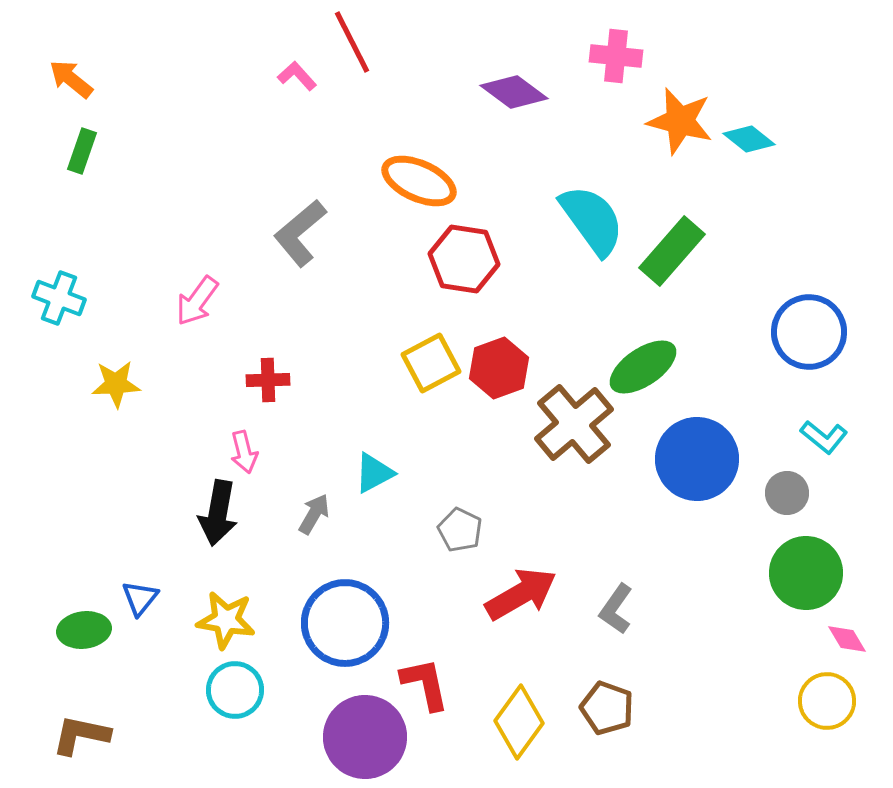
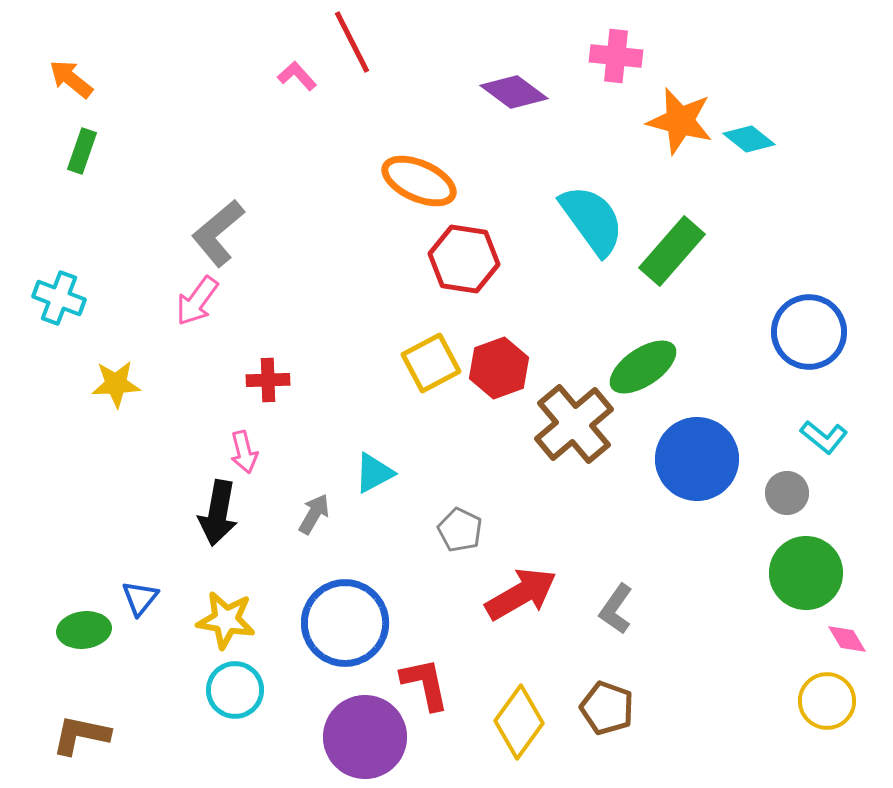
gray L-shape at (300, 233): moved 82 px left
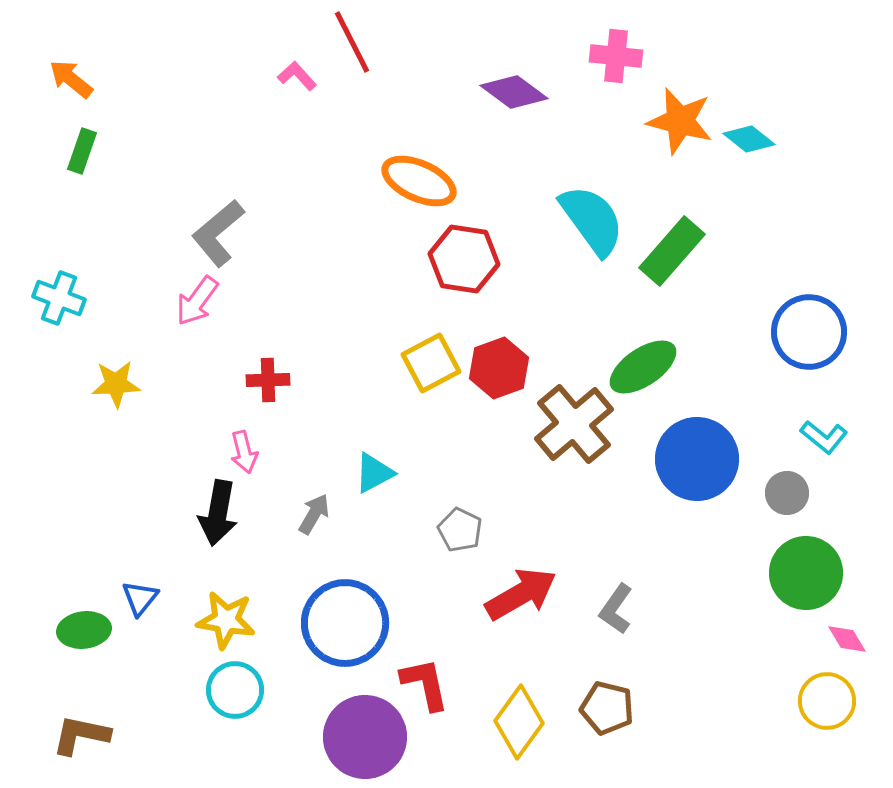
brown pentagon at (607, 708): rotated 6 degrees counterclockwise
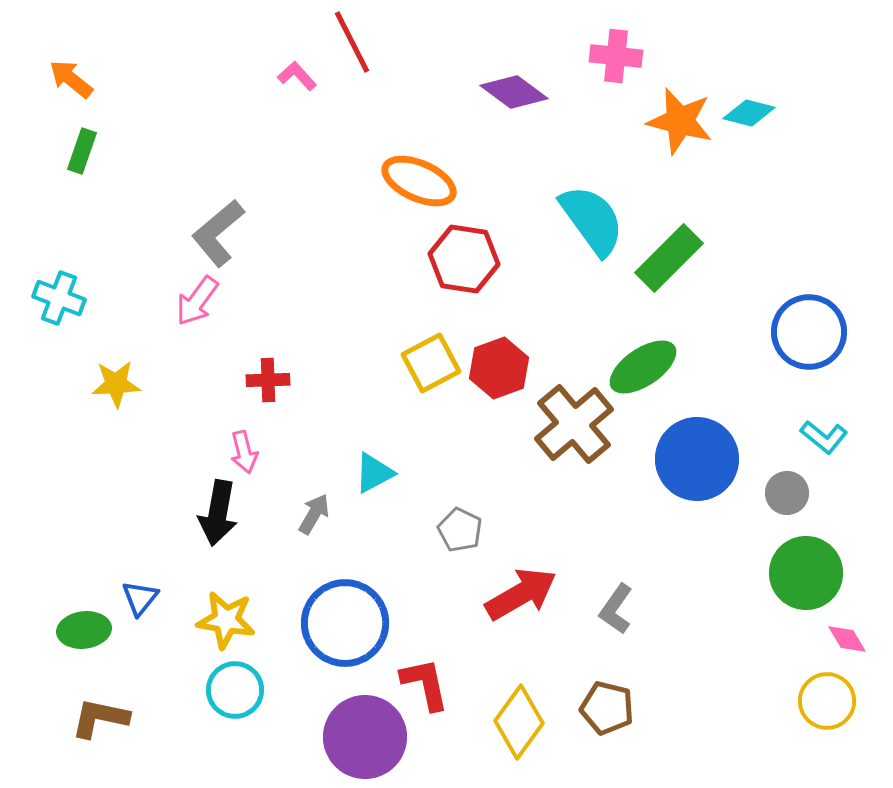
cyan diamond at (749, 139): moved 26 px up; rotated 24 degrees counterclockwise
green rectangle at (672, 251): moved 3 px left, 7 px down; rotated 4 degrees clockwise
brown L-shape at (81, 735): moved 19 px right, 17 px up
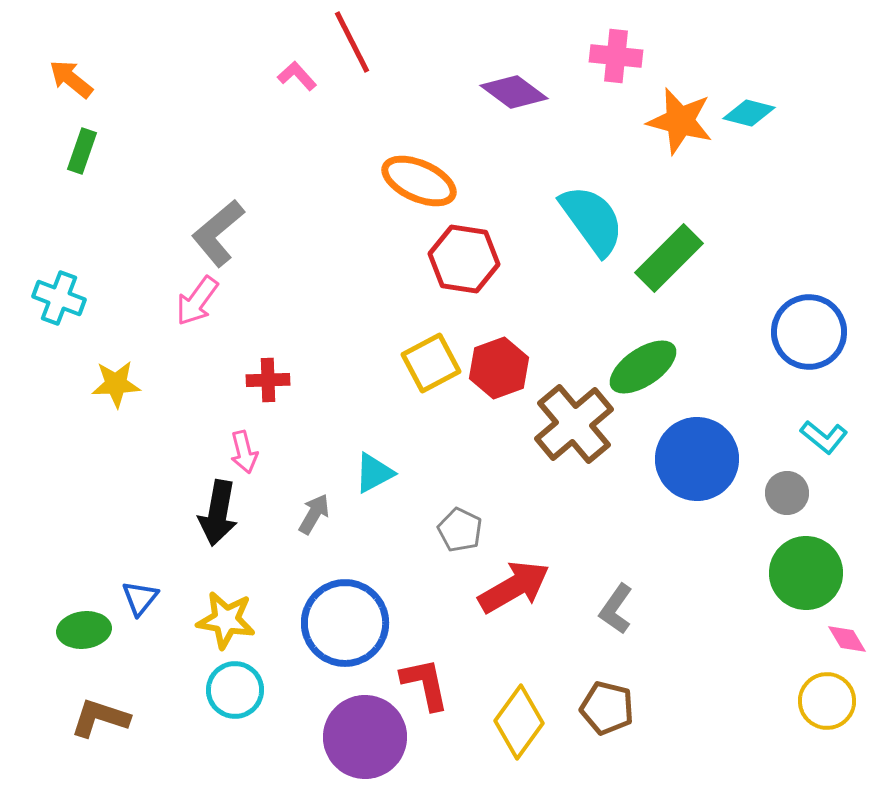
red arrow at (521, 594): moved 7 px left, 7 px up
brown L-shape at (100, 718): rotated 6 degrees clockwise
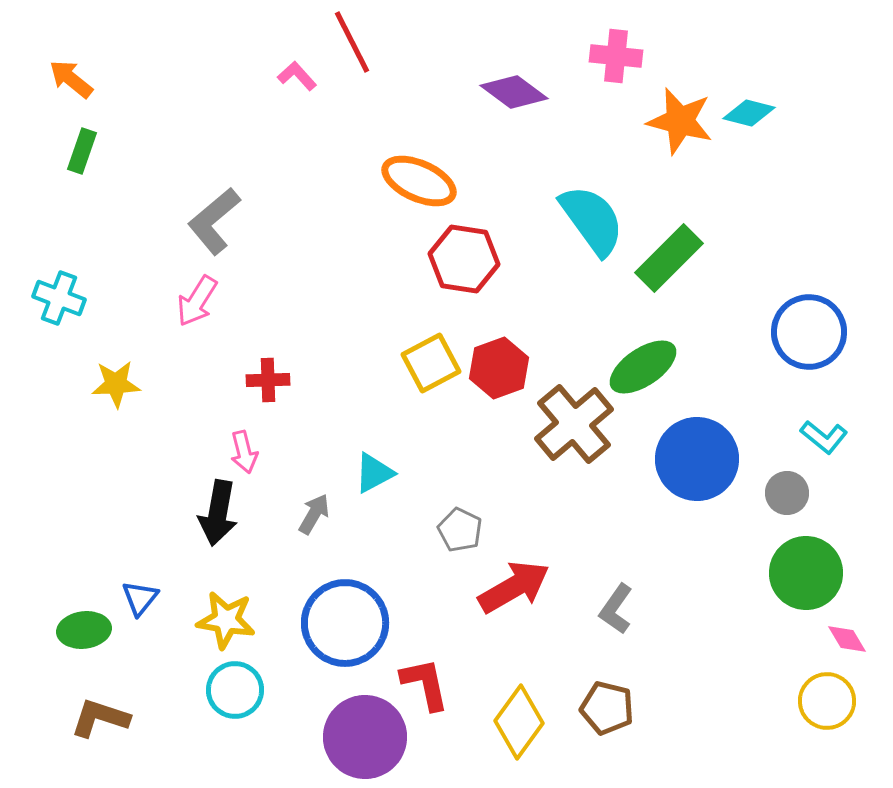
gray L-shape at (218, 233): moved 4 px left, 12 px up
pink arrow at (197, 301): rotated 4 degrees counterclockwise
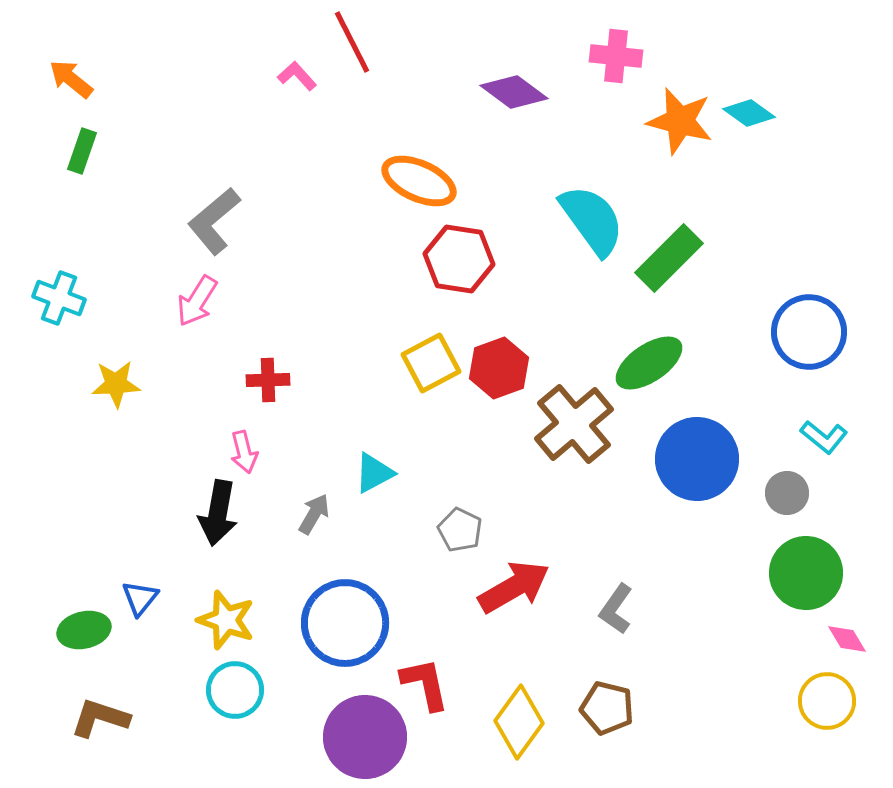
cyan diamond at (749, 113): rotated 21 degrees clockwise
red hexagon at (464, 259): moved 5 px left
green ellipse at (643, 367): moved 6 px right, 4 px up
yellow star at (226, 620): rotated 10 degrees clockwise
green ellipse at (84, 630): rotated 6 degrees counterclockwise
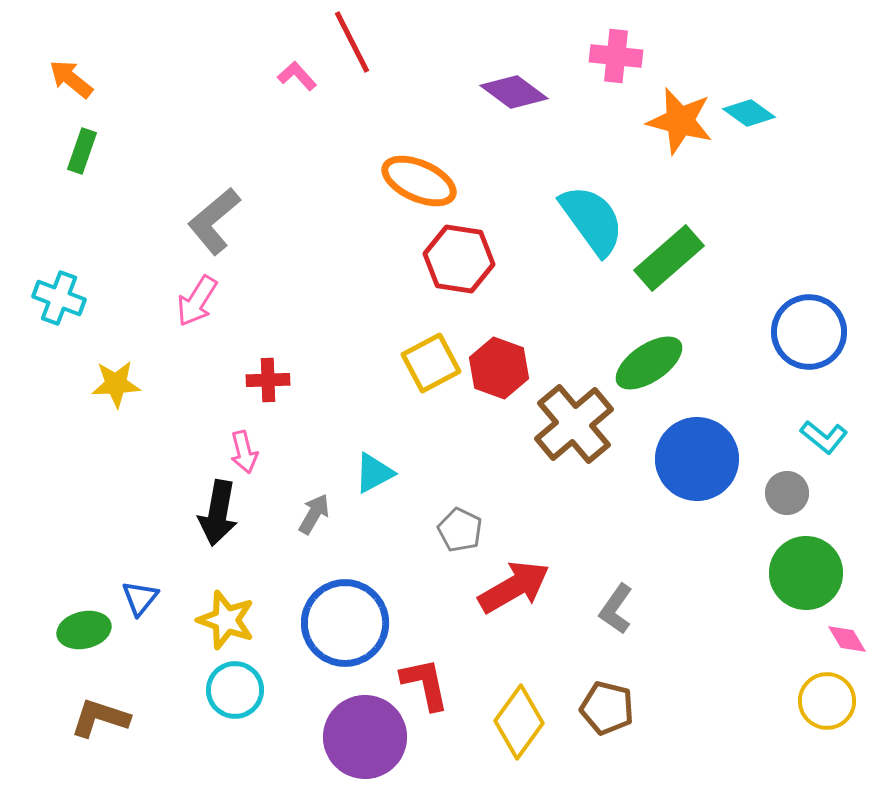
green rectangle at (669, 258): rotated 4 degrees clockwise
red hexagon at (499, 368): rotated 20 degrees counterclockwise
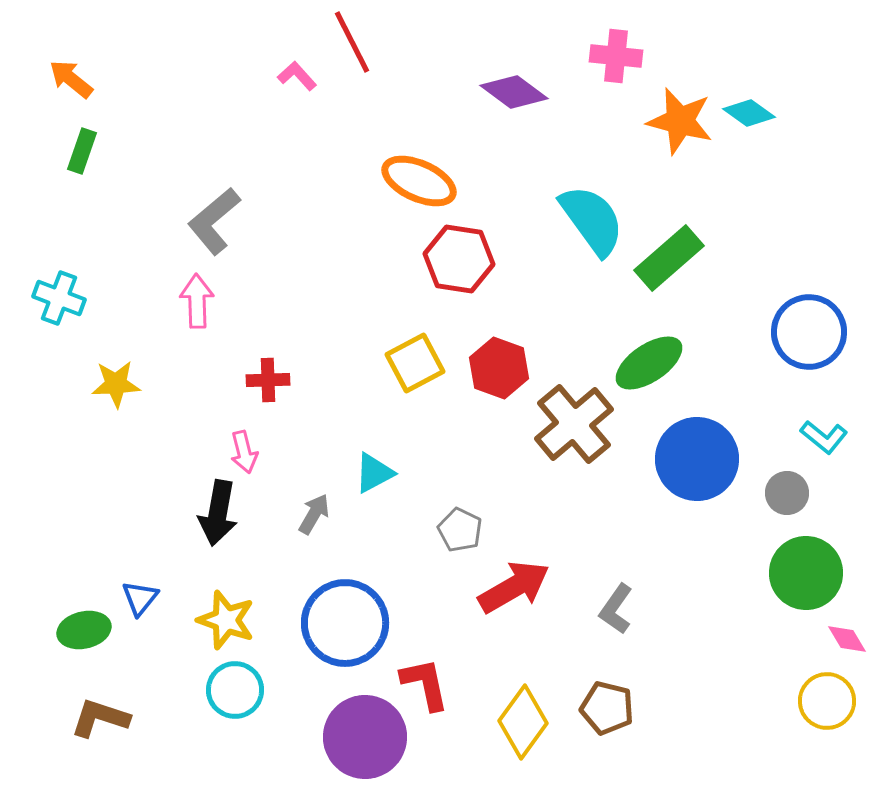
pink arrow at (197, 301): rotated 146 degrees clockwise
yellow square at (431, 363): moved 16 px left
yellow diamond at (519, 722): moved 4 px right
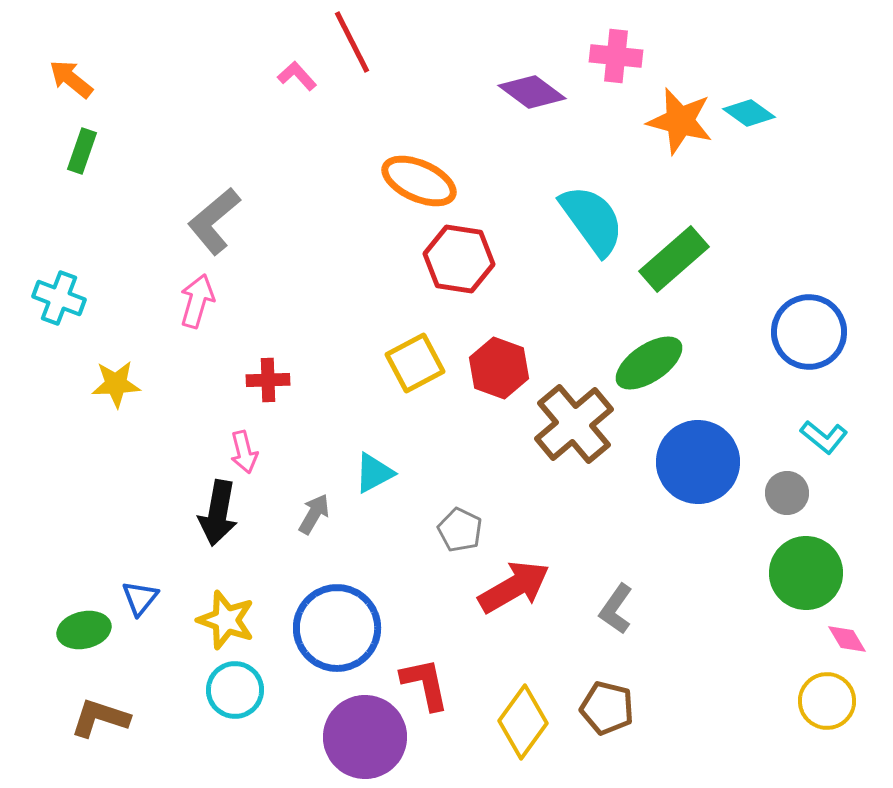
purple diamond at (514, 92): moved 18 px right
green rectangle at (669, 258): moved 5 px right, 1 px down
pink arrow at (197, 301): rotated 18 degrees clockwise
blue circle at (697, 459): moved 1 px right, 3 px down
blue circle at (345, 623): moved 8 px left, 5 px down
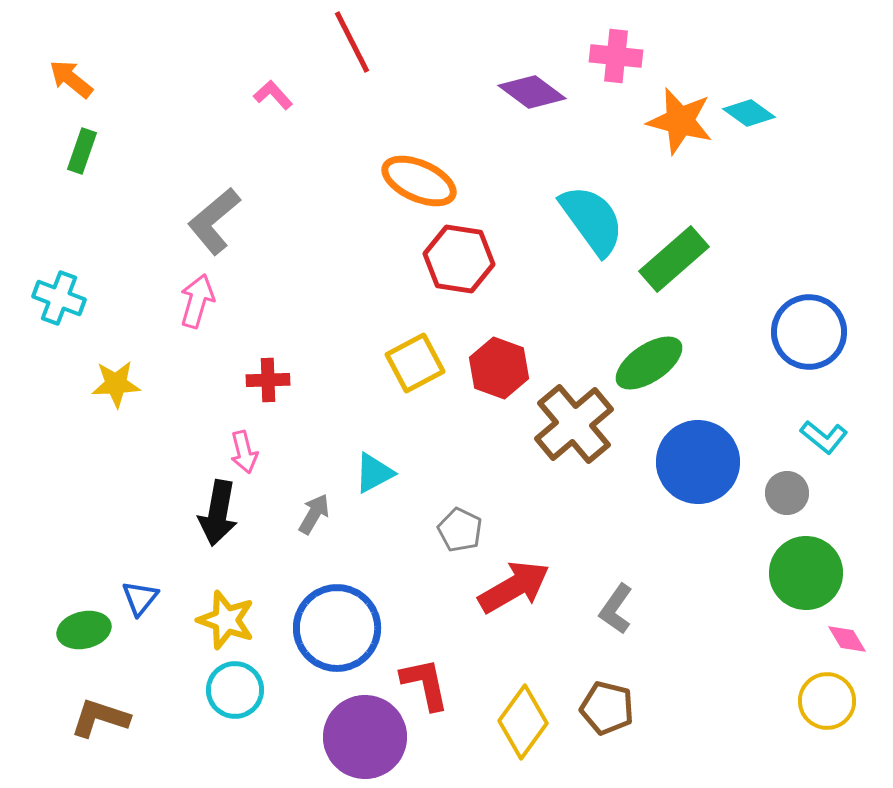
pink L-shape at (297, 76): moved 24 px left, 19 px down
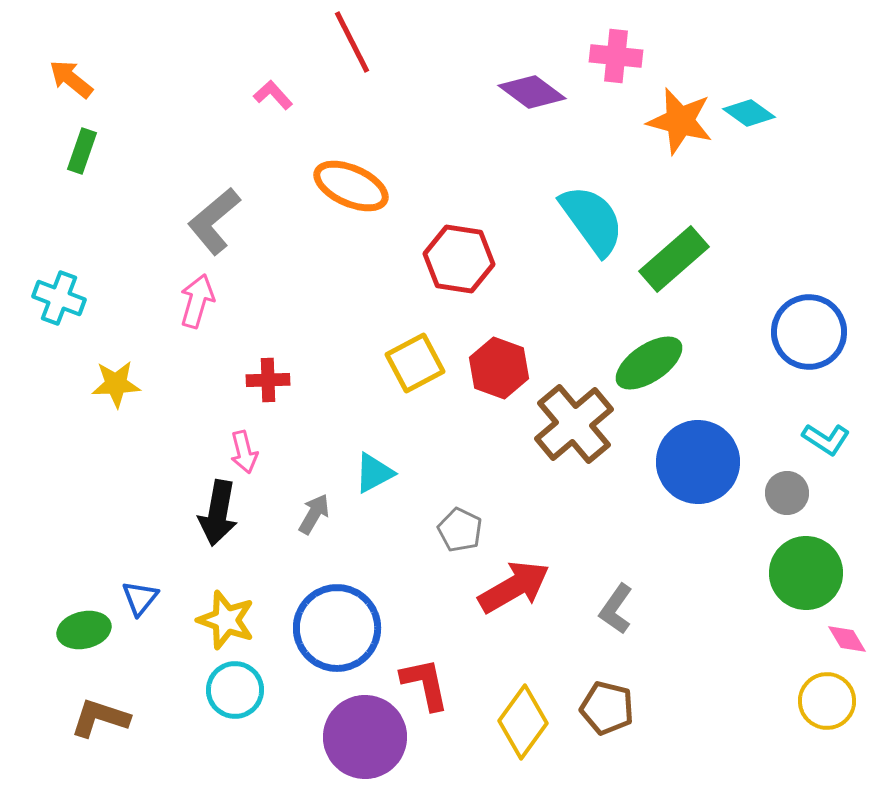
orange ellipse at (419, 181): moved 68 px left, 5 px down
cyan L-shape at (824, 437): moved 2 px right, 2 px down; rotated 6 degrees counterclockwise
